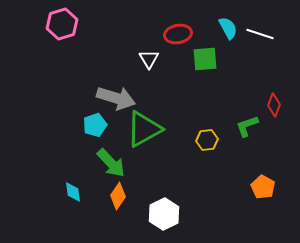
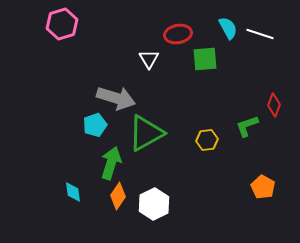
green triangle: moved 2 px right, 4 px down
green arrow: rotated 120 degrees counterclockwise
white hexagon: moved 10 px left, 10 px up
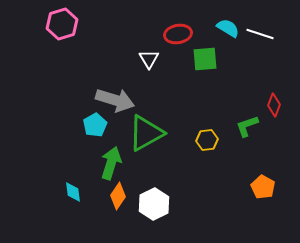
cyan semicircle: rotated 30 degrees counterclockwise
gray arrow: moved 1 px left, 2 px down
cyan pentagon: rotated 10 degrees counterclockwise
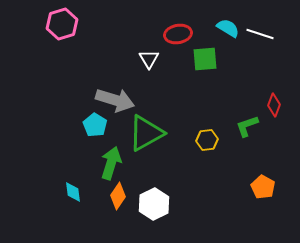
cyan pentagon: rotated 10 degrees counterclockwise
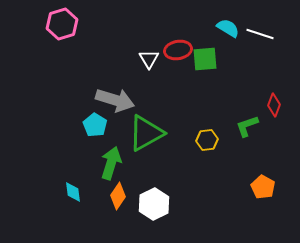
red ellipse: moved 16 px down
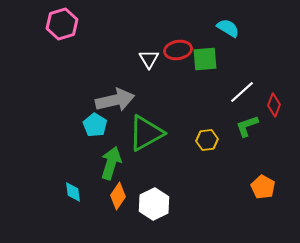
white line: moved 18 px left, 58 px down; rotated 60 degrees counterclockwise
gray arrow: rotated 30 degrees counterclockwise
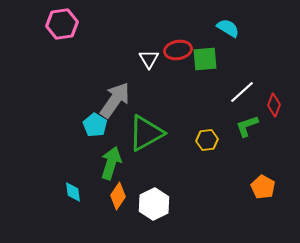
pink hexagon: rotated 8 degrees clockwise
gray arrow: rotated 42 degrees counterclockwise
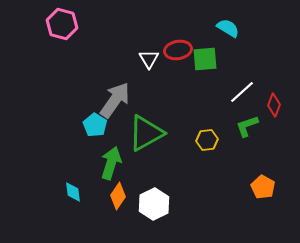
pink hexagon: rotated 24 degrees clockwise
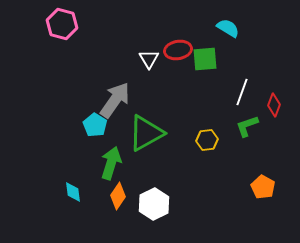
white line: rotated 28 degrees counterclockwise
